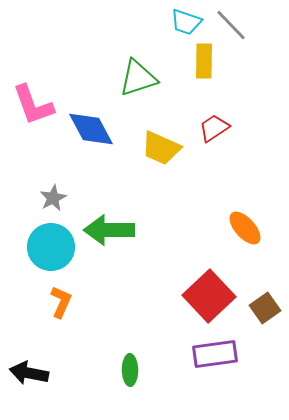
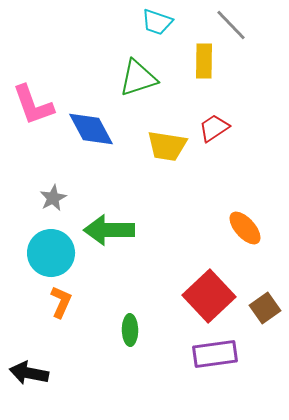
cyan trapezoid: moved 29 px left
yellow trapezoid: moved 6 px right, 2 px up; rotated 15 degrees counterclockwise
cyan circle: moved 6 px down
green ellipse: moved 40 px up
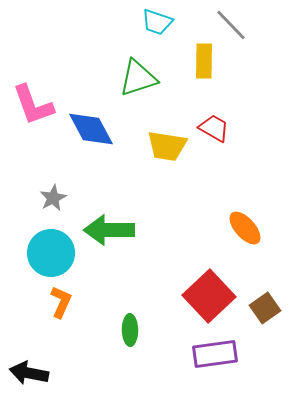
red trapezoid: rotated 64 degrees clockwise
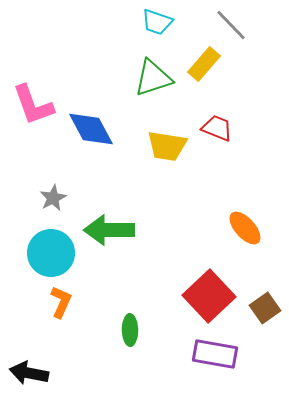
yellow rectangle: moved 3 px down; rotated 40 degrees clockwise
green triangle: moved 15 px right
red trapezoid: moved 3 px right; rotated 8 degrees counterclockwise
purple rectangle: rotated 18 degrees clockwise
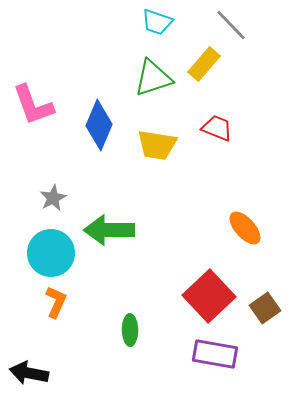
blue diamond: moved 8 px right, 4 px up; rotated 51 degrees clockwise
yellow trapezoid: moved 10 px left, 1 px up
orange L-shape: moved 5 px left
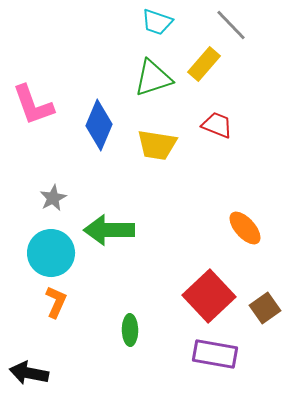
red trapezoid: moved 3 px up
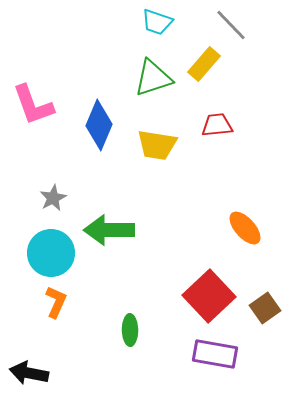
red trapezoid: rotated 28 degrees counterclockwise
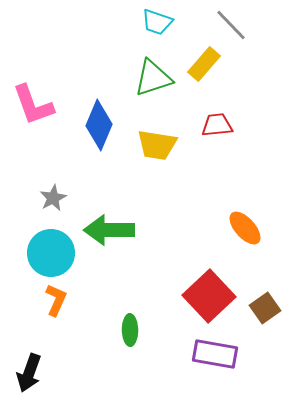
orange L-shape: moved 2 px up
black arrow: rotated 81 degrees counterclockwise
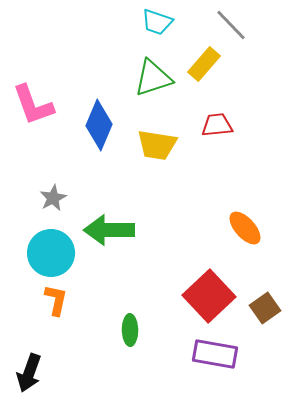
orange L-shape: rotated 12 degrees counterclockwise
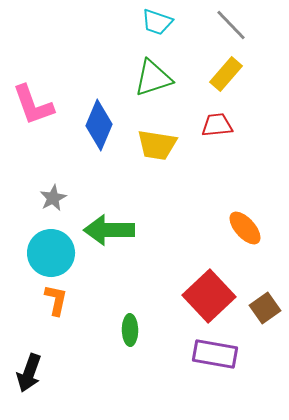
yellow rectangle: moved 22 px right, 10 px down
